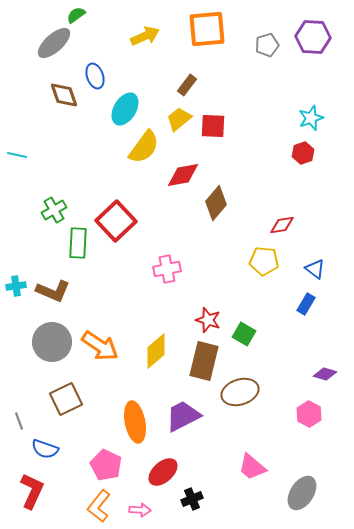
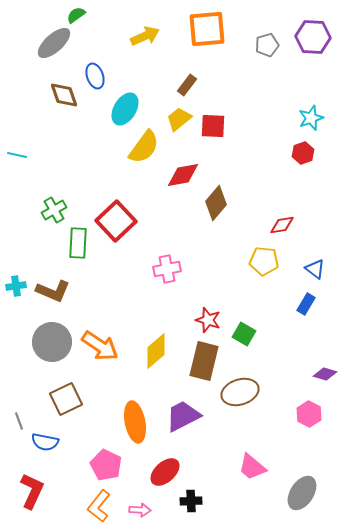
blue semicircle at (45, 449): moved 7 px up; rotated 8 degrees counterclockwise
red ellipse at (163, 472): moved 2 px right
black cross at (192, 499): moved 1 px left, 2 px down; rotated 20 degrees clockwise
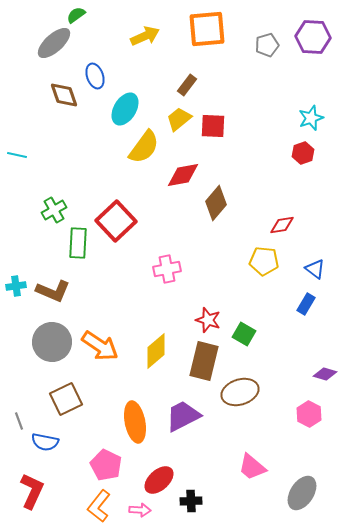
red ellipse at (165, 472): moved 6 px left, 8 px down
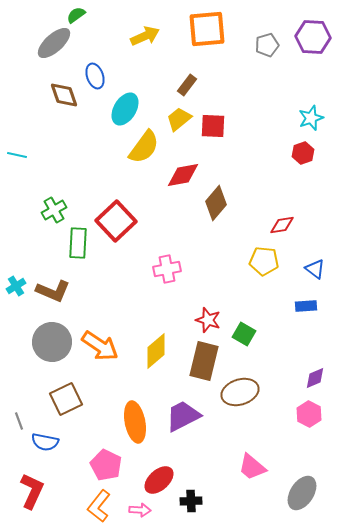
cyan cross at (16, 286): rotated 24 degrees counterclockwise
blue rectangle at (306, 304): moved 2 px down; rotated 55 degrees clockwise
purple diamond at (325, 374): moved 10 px left, 4 px down; rotated 40 degrees counterclockwise
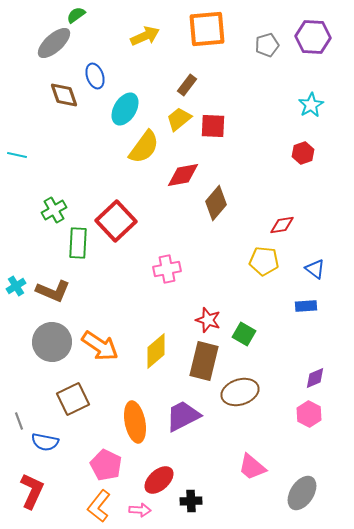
cyan star at (311, 118): moved 13 px up; rotated 10 degrees counterclockwise
brown square at (66, 399): moved 7 px right
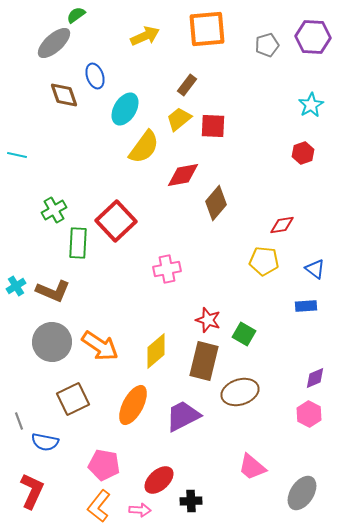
orange ellipse at (135, 422): moved 2 px left, 17 px up; rotated 39 degrees clockwise
pink pentagon at (106, 465): moved 2 px left; rotated 16 degrees counterclockwise
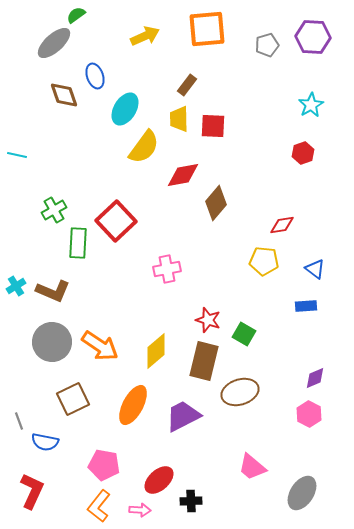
yellow trapezoid at (179, 119): rotated 52 degrees counterclockwise
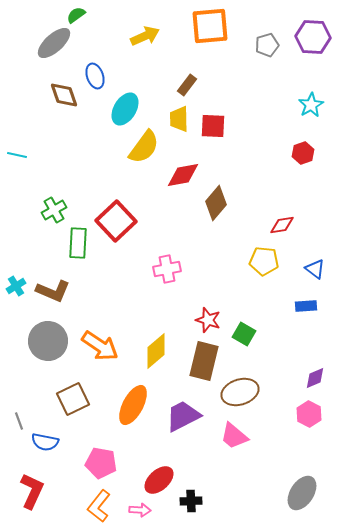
orange square at (207, 29): moved 3 px right, 3 px up
gray circle at (52, 342): moved 4 px left, 1 px up
pink pentagon at (104, 465): moved 3 px left, 2 px up
pink trapezoid at (252, 467): moved 18 px left, 31 px up
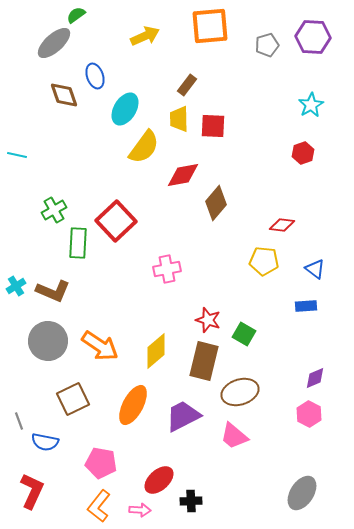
red diamond at (282, 225): rotated 15 degrees clockwise
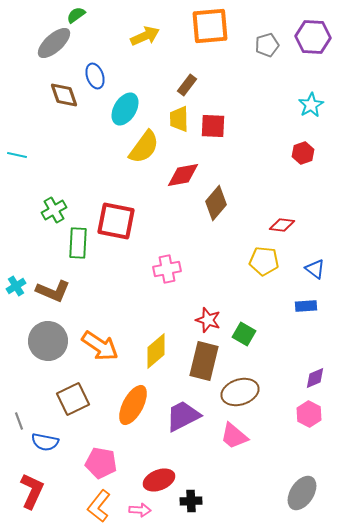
red square at (116, 221): rotated 36 degrees counterclockwise
red ellipse at (159, 480): rotated 20 degrees clockwise
